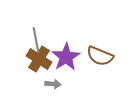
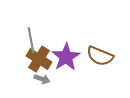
gray line: moved 5 px left
gray arrow: moved 11 px left, 5 px up; rotated 14 degrees clockwise
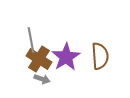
brown semicircle: rotated 116 degrees counterclockwise
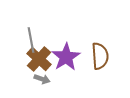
brown cross: rotated 10 degrees clockwise
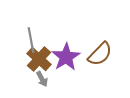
brown semicircle: moved 2 px up; rotated 48 degrees clockwise
gray arrow: rotated 42 degrees clockwise
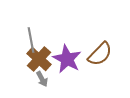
purple star: moved 1 px right, 2 px down; rotated 12 degrees counterclockwise
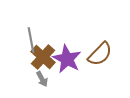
brown cross: moved 4 px right, 2 px up
